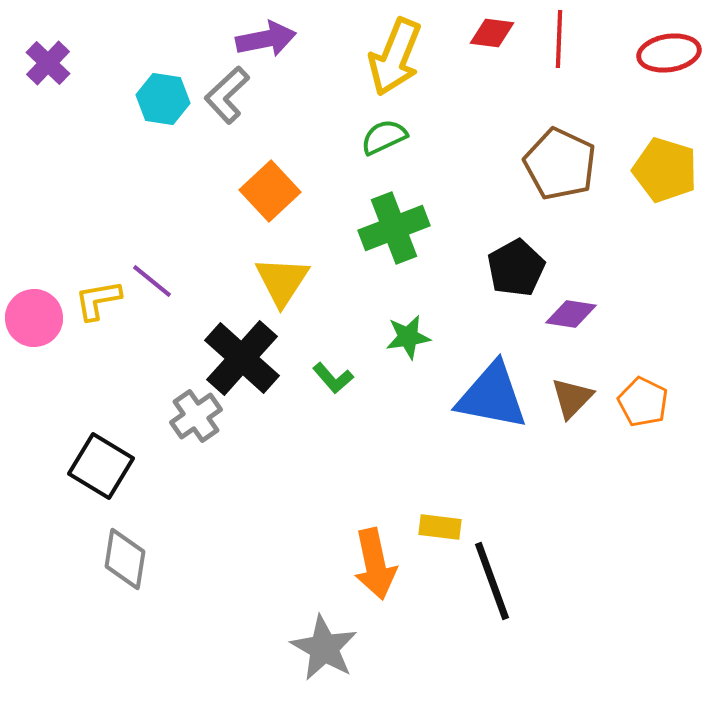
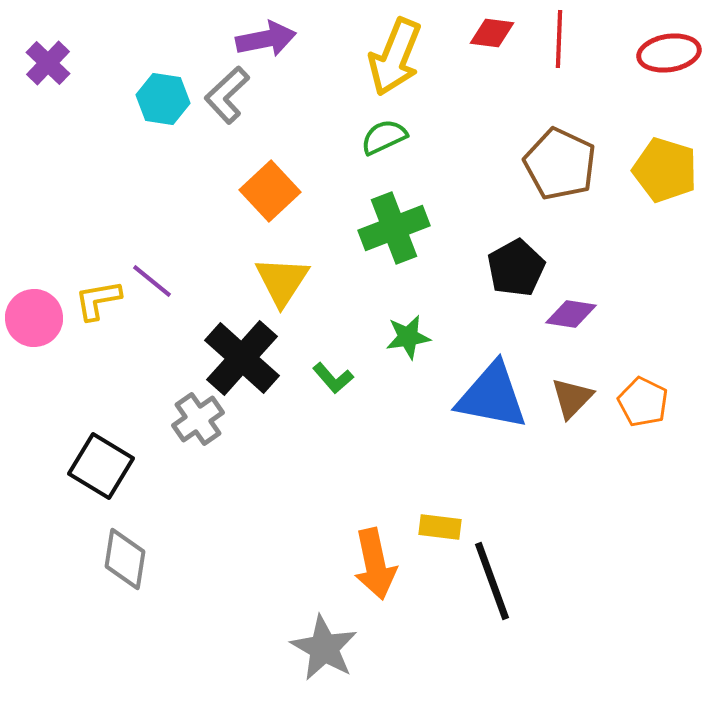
gray cross: moved 2 px right, 3 px down
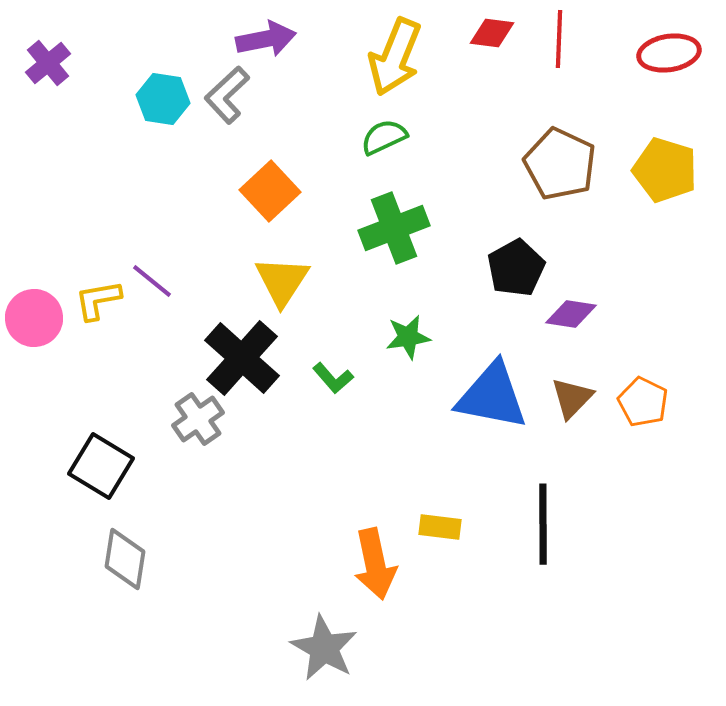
purple cross: rotated 6 degrees clockwise
black line: moved 51 px right, 57 px up; rotated 20 degrees clockwise
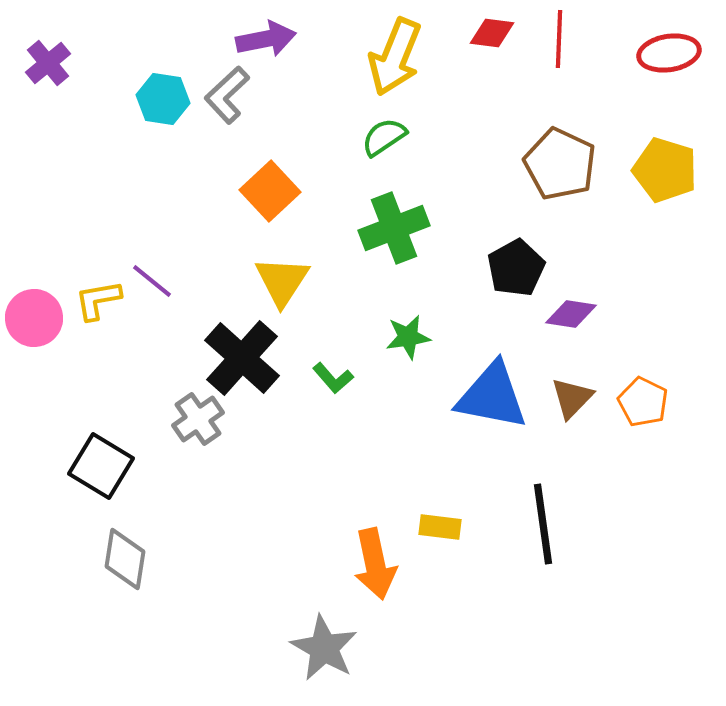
green semicircle: rotated 9 degrees counterclockwise
black line: rotated 8 degrees counterclockwise
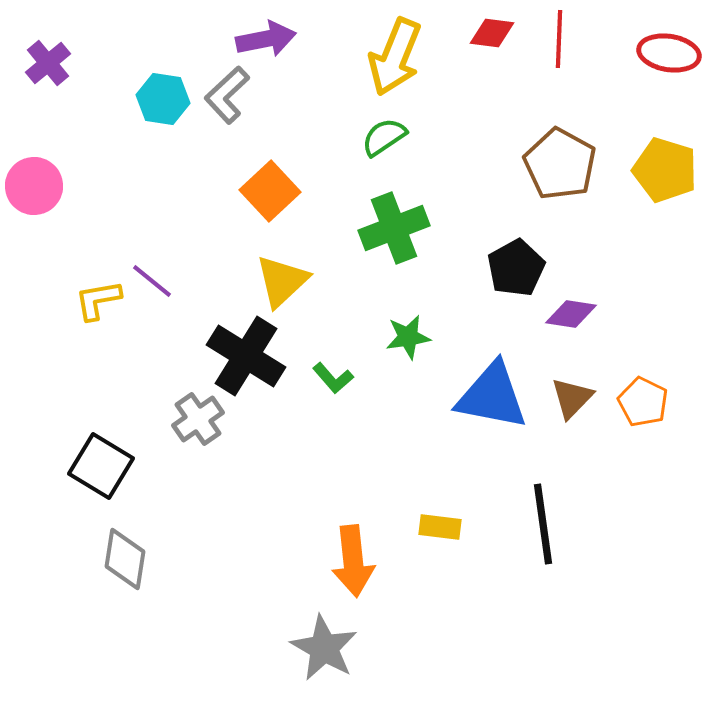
red ellipse: rotated 18 degrees clockwise
brown pentagon: rotated 4 degrees clockwise
yellow triangle: rotated 14 degrees clockwise
pink circle: moved 132 px up
black cross: moved 4 px right, 2 px up; rotated 10 degrees counterclockwise
orange arrow: moved 22 px left, 3 px up; rotated 6 degrees clockwise
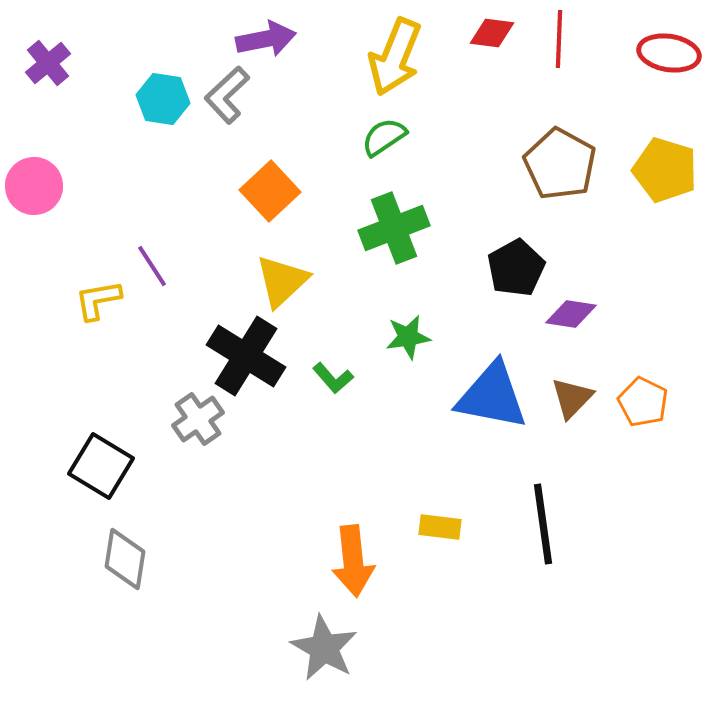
purple line: moved 15 px up; rotated 18 degrees clockwise
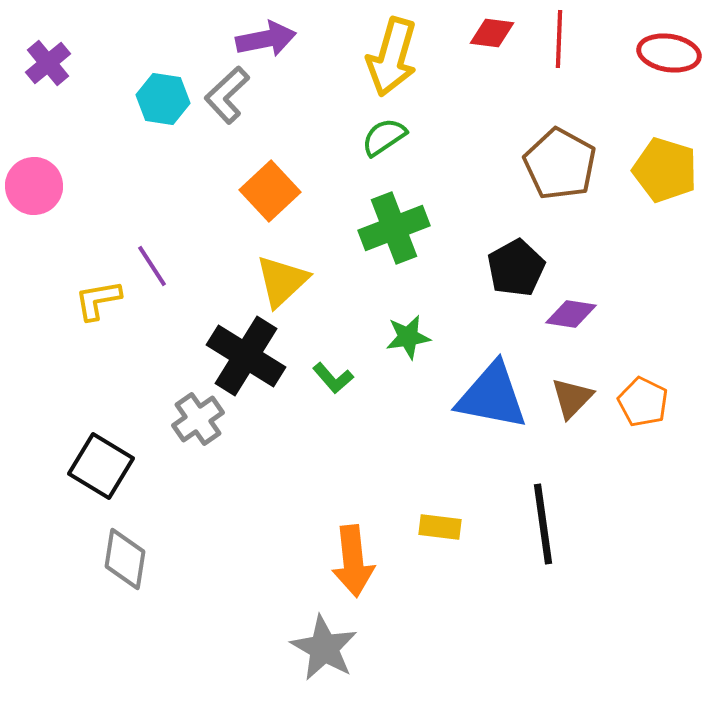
yellow arrow: moved 3 px left; rotated 6 degrees counterclockwise
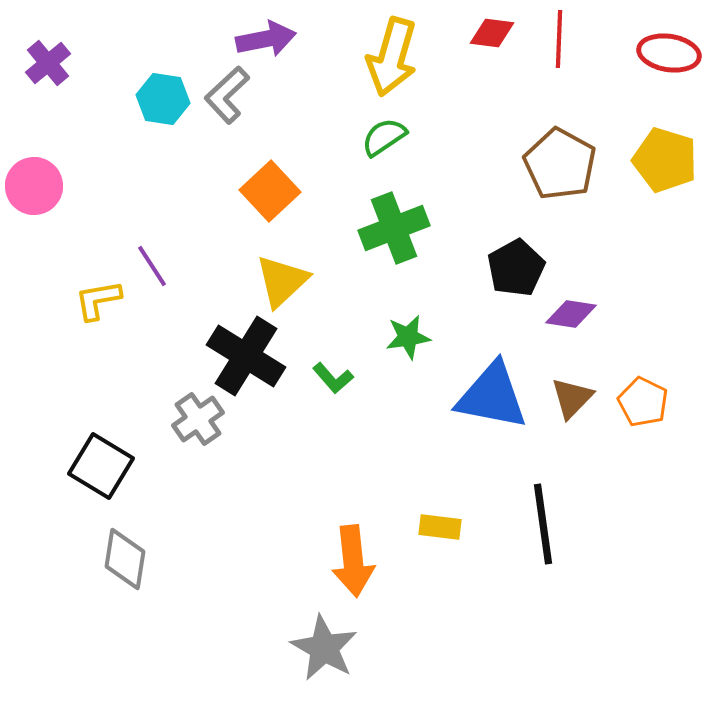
yellow pentagon: moved 10 px up
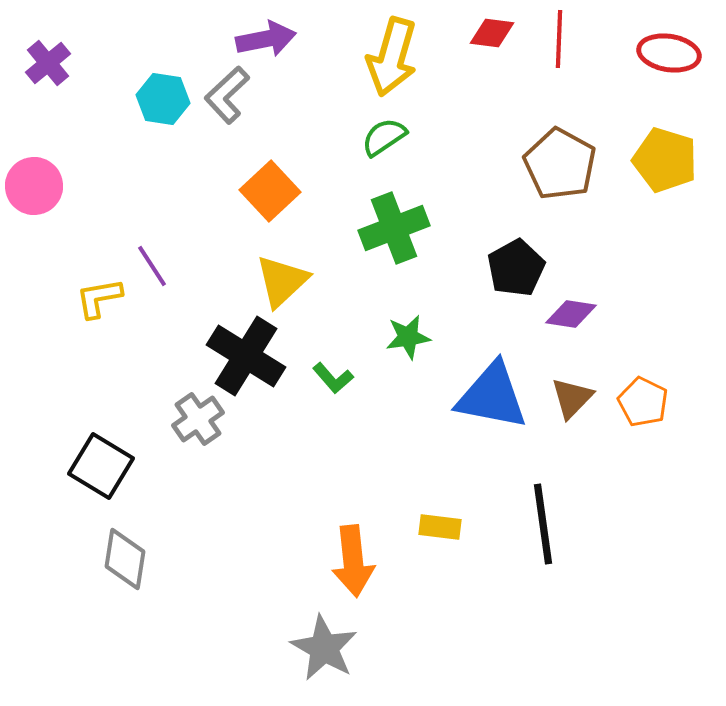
yellow L-shape: moved 1 px right, 2 px up
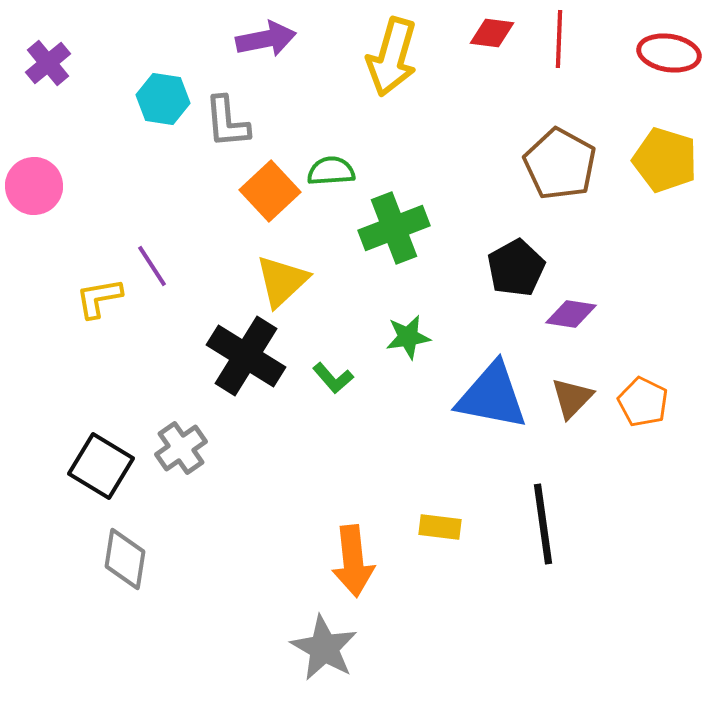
gray L-shape: moved 27 px down; rotated 52 degrees counterclockwise
green semicircle: moved 53 px left, 34 px down; rotated 30 degrees clockwise
gray cross: moved 17 px left, 29 px down
